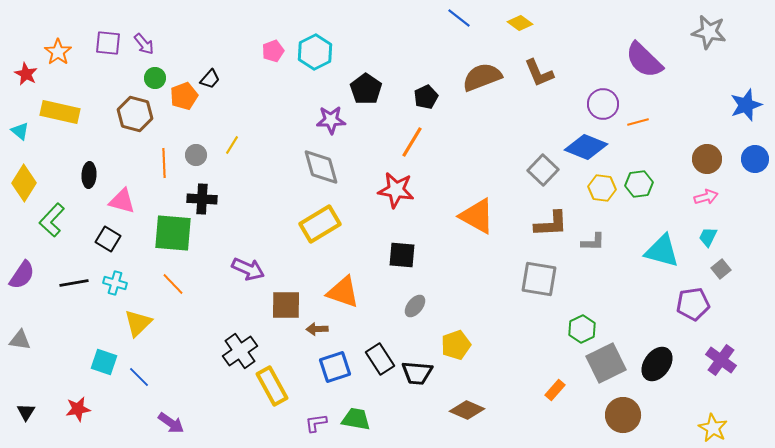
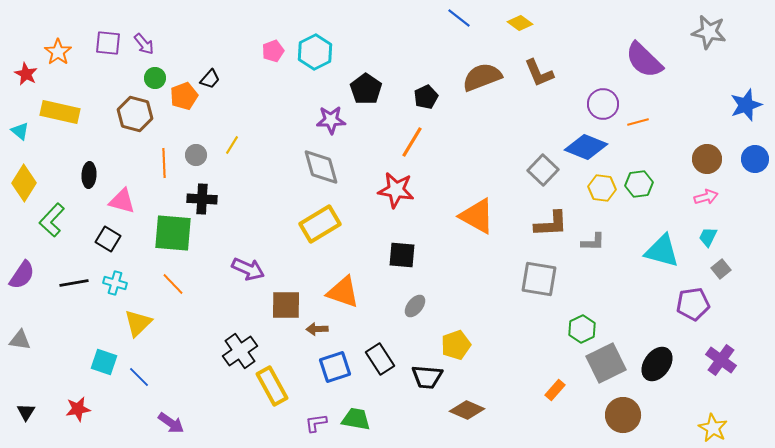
black trapezoid at (417, 373): moved 10 px right, 4 px down
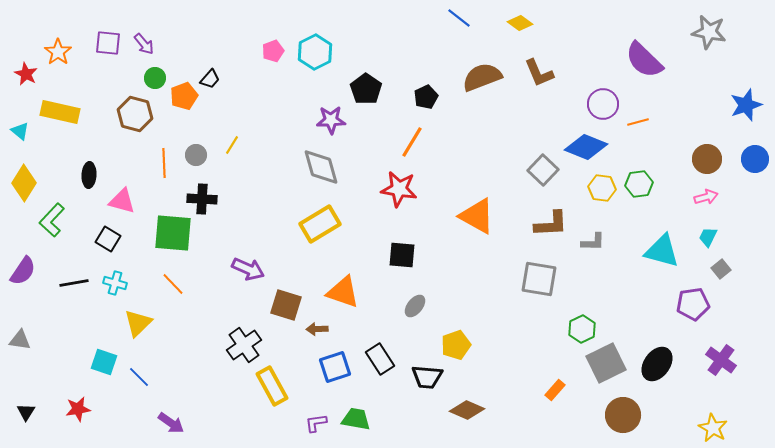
red star at (396, 190): moved 3 px right, 1 px up
purple semicircle at (22, 275): moved 1 px right, 4 px up
brown square at (286, 305): rotated 16 degrees clockwise
black cross at (240, 351): moved 4 px right, 6 px up
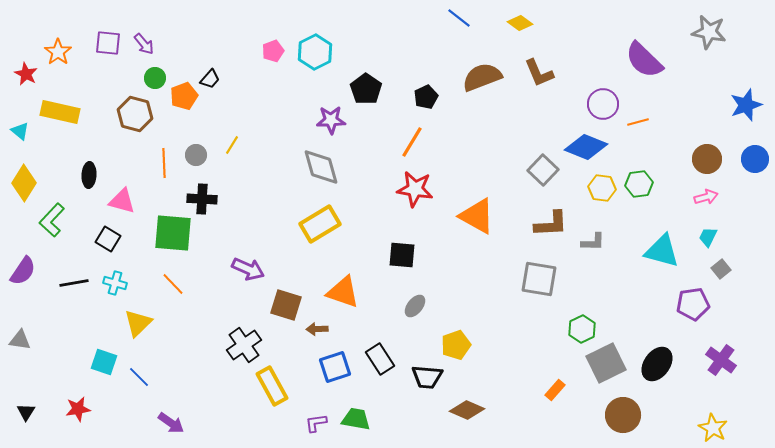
red star at (399, 189): moved 16 px right
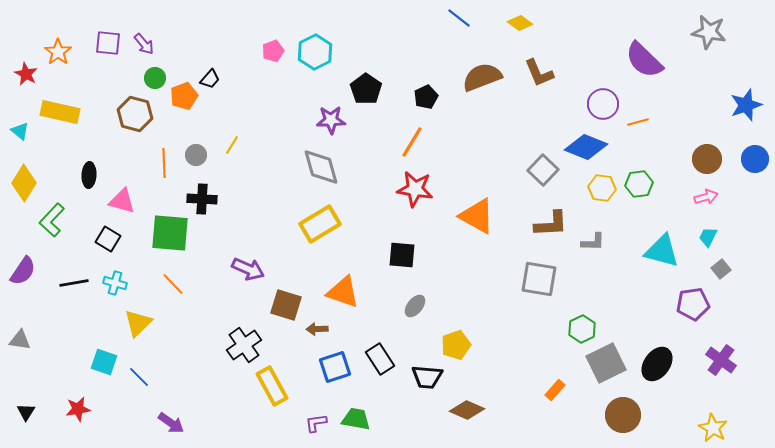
green square at (173, 233): moved 3 px left
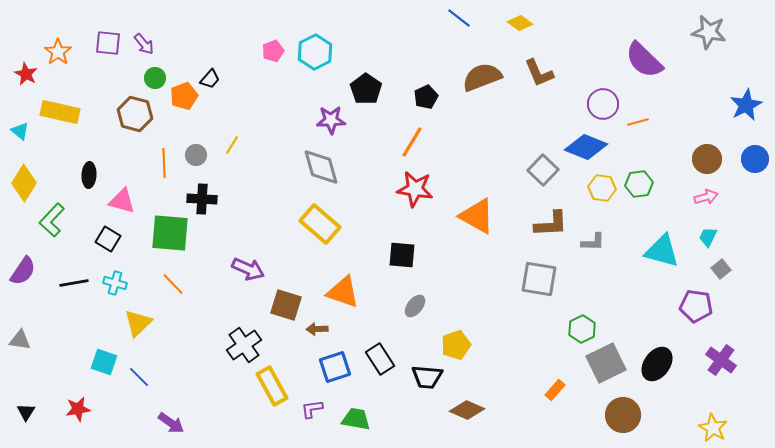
blue star at (746, 105): rotated 8 degrees counterclockwise
yellow rectangle at (320, 224): rotated 72 degrees clockwise
purple pentagon at (693, 304): moved 3 px right, 2 px down; rotated 16 degrees clockwise
purple L-shape at (316, 423): moved 4 px left, 14 px up
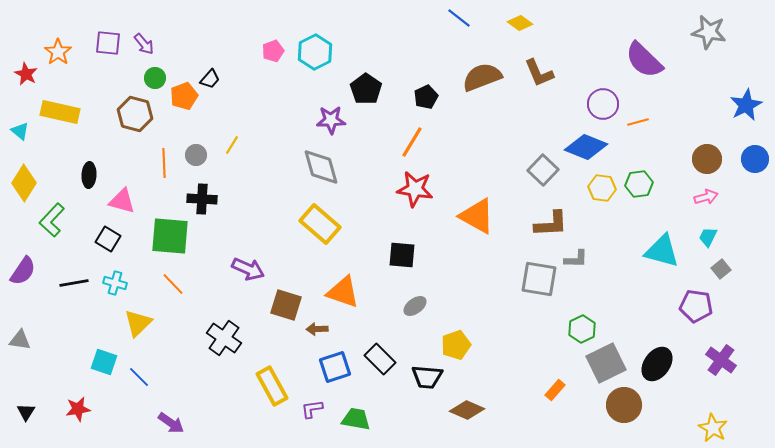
green square at (170, 233): moved 3 px down
gray L-shape at (593, 242): moved 17 px left, 17 px down
gray ellipse at (415, 306): rotated 15 degrees clockwise
black cross at (244, 345): moved 20 px left, 7 px up; rotated 20 degrees counterclockwise
black rectangle at (380, 359): rotated 12 degrees counterclockwise
brown circle at (623, 415): moved 1 px right, 10 px up
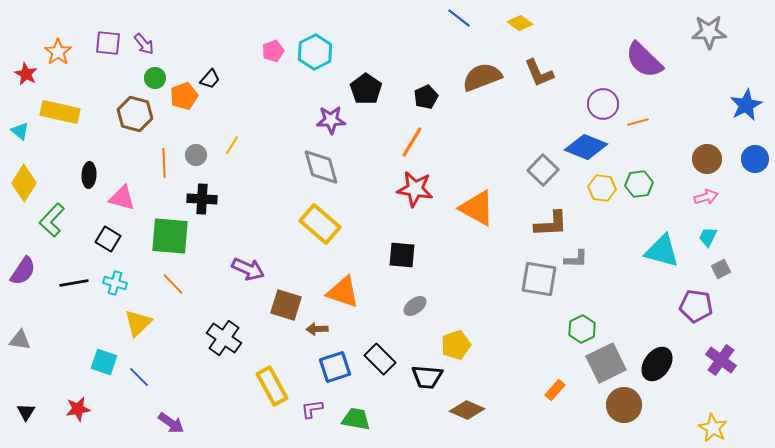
gray star at (709, 32): rotated 12 degrees counterclockwise
pink triangle at (122, 201): moved 3 px up
orange triangle at (477, 216): moved 8 px up
gray square at (721, 269): rotated 12 degrees clockwise
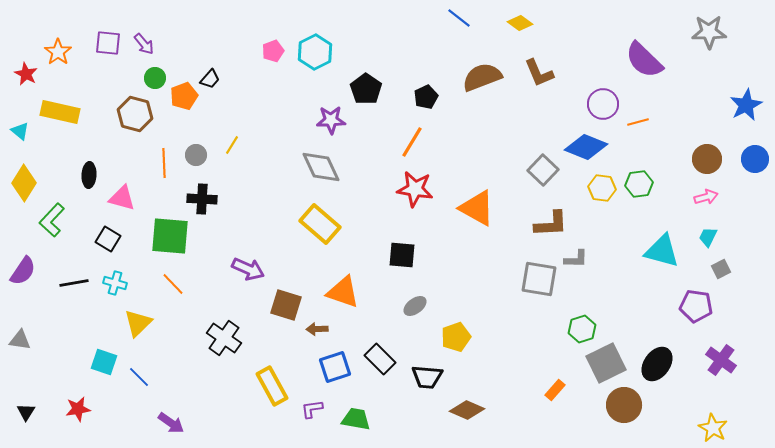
gray diamond at (321, 167): rotated 9 degrees counterclockwise
green hexagon at (582, 329): rotated 8 degrees clockwise
yellow pentagon at (456, 345): moved 8 px up
